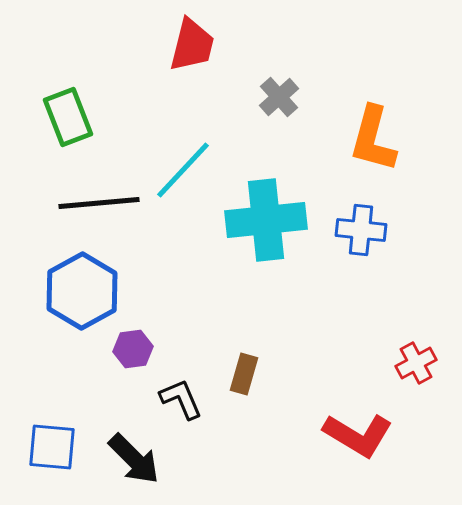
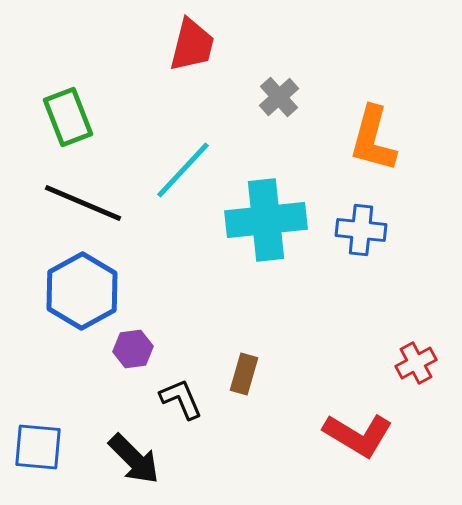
black line: moved 16 px left; rotated 28 degrees clockwise
blue square: moved 14 px left
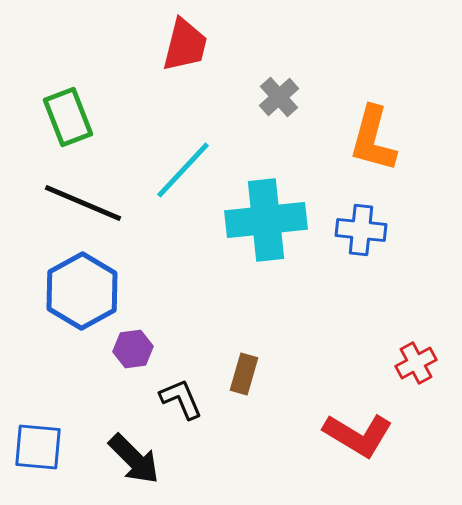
red trapezoid: moved 7 px left
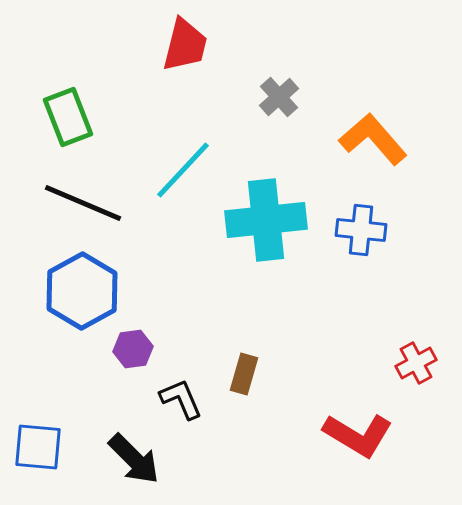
orange L-shape: rotated 124 degrees clockwise
